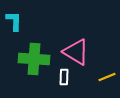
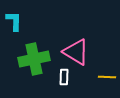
green cross: rotated 16 degrees counterclockwise
yellow line: rotated 24 degrees clockwise
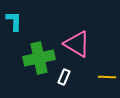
pink triangle: moved 1 px right, 8 px up
green cross: moved 5 px right, 1 px up
white rectangle: rotated 21 degrees clockwise
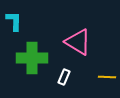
pink triangle: moved 1 px right, 2 px up
green cross: moved 7 px left; rotated 12 degrees clockwise
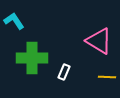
cyan L-shape: rotated 35 degrees counterclockwise
pink triangle: moved 21 px right, 1 px up
white rectangle: moved 5 px up
